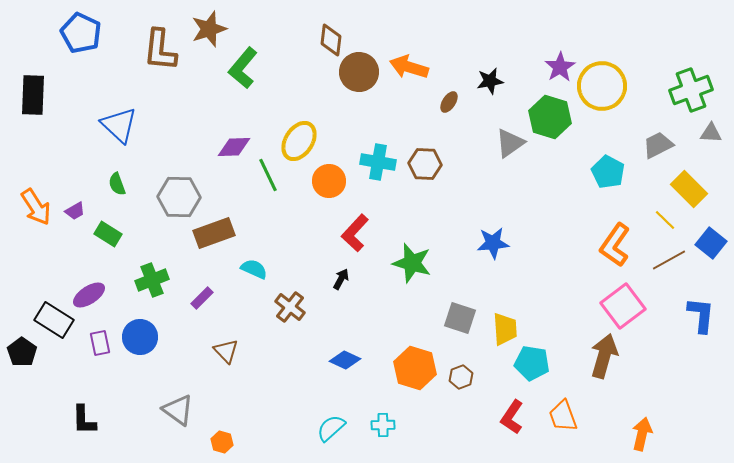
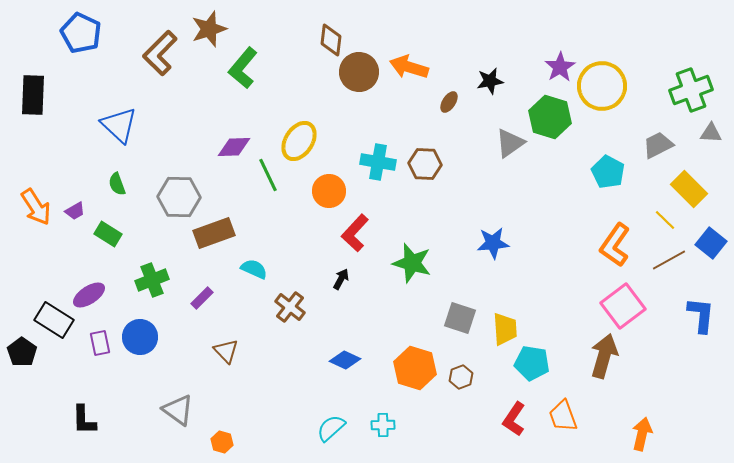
brown L-shape at (160, 50): moved 3 px down; rotated 39 degrees clockwise
orange circle at (329, 181): moved 10 px down
red L-shape at (512, 417): moved 2 px right, 2 px down
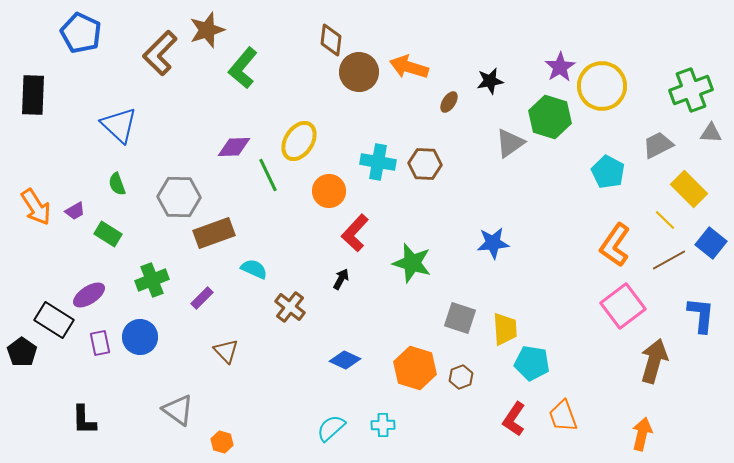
brown star at (209, 29): moved 2 px left, 1 px down
brown arrow at (604, 356): moved 50 px right, 5 px down
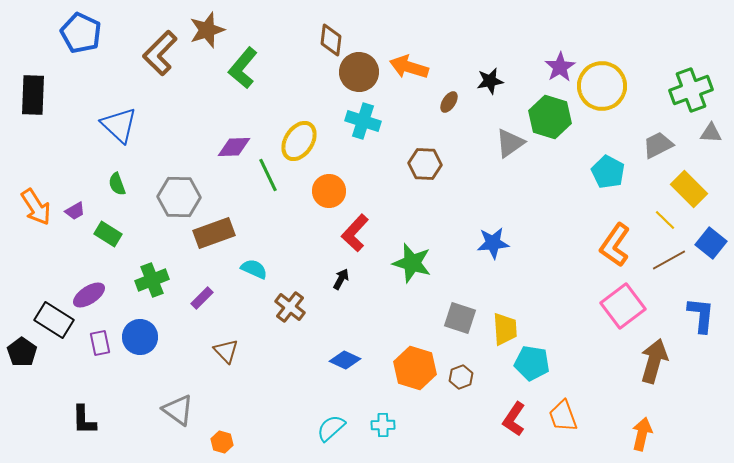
cyan cross at (378, 162): moved 15 px left, 41 px up; rotated 8 degrees clockwise
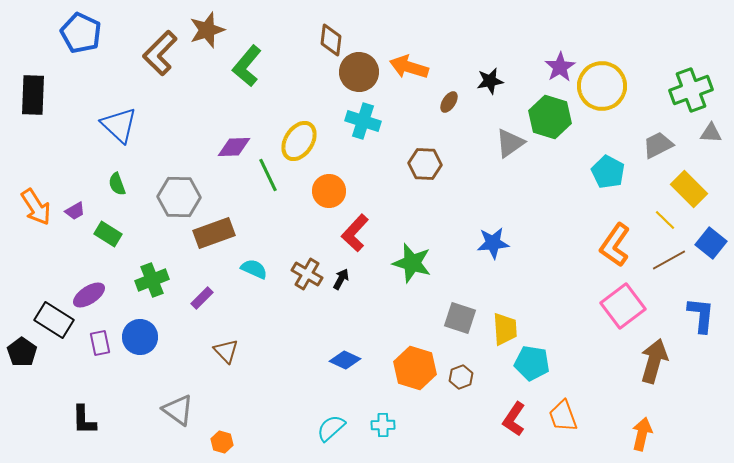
green L-shape at (243, 68): moved 4 px right, 2 px up
brown cross at (290, 307): moved 17 px right, 33 px up; rotated 8 degrees counterclockwise
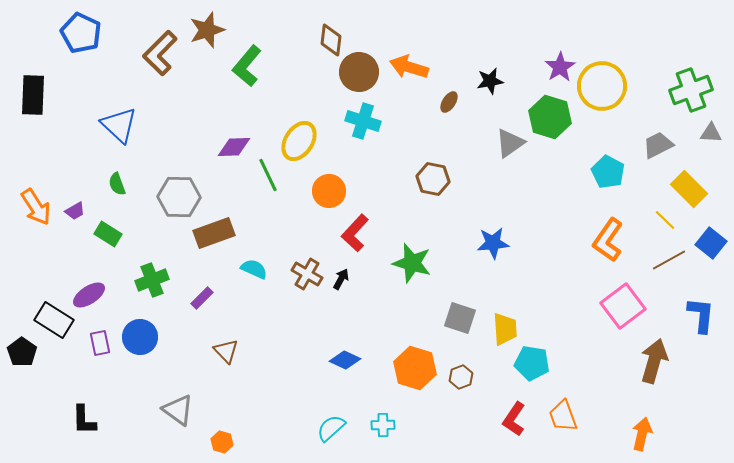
brown hexagon at (425, 164): moved 8 px right, 15 px down; rotated 8 degrees clockwise
orange L-shape at (615, 245): moved 7 px left, 5 px up
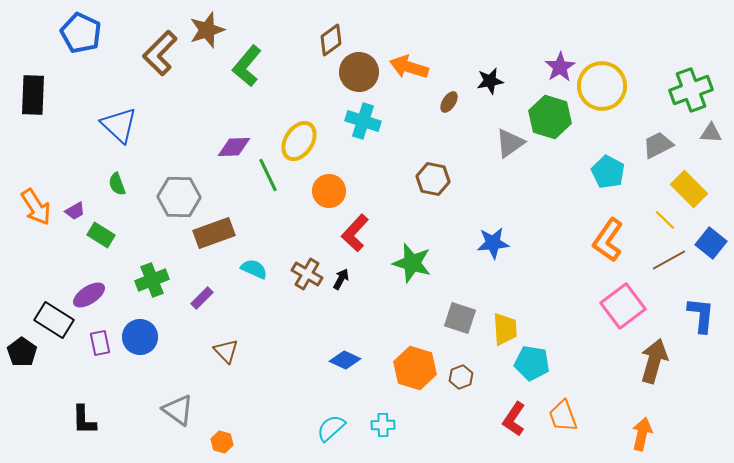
brown diamond at (331, 40): rotated 48 degrees clockwise
green rectangle at (108, 234): moved 7 px left, 1 px down
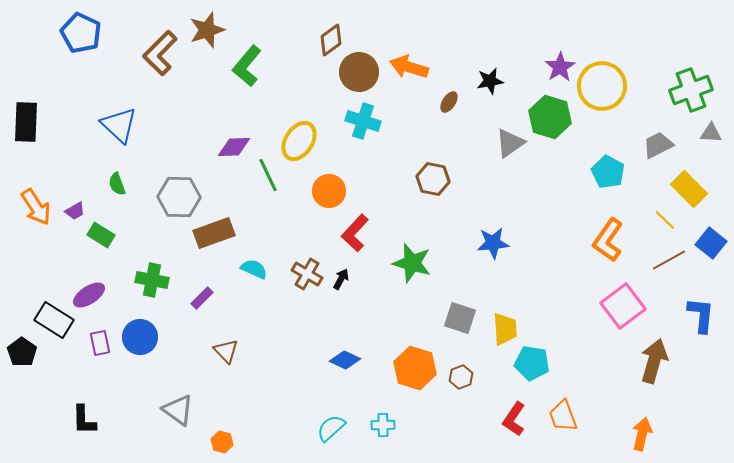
black rectangle at (33, 95): moved 7 px left, 27 px down
green cross at (152, 280): rotated 32 degrees clockwise
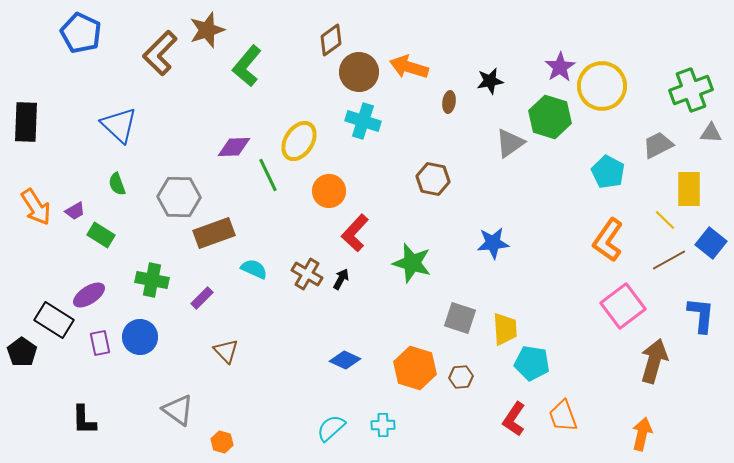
brown ellipse at (449, 102): rotated 25 degrees counterclockwise
yellow rectangle at (689, 189): rotated 45 degrees clockwise
brown hexagon at (461, 377): rotated 15 degrees clockwise
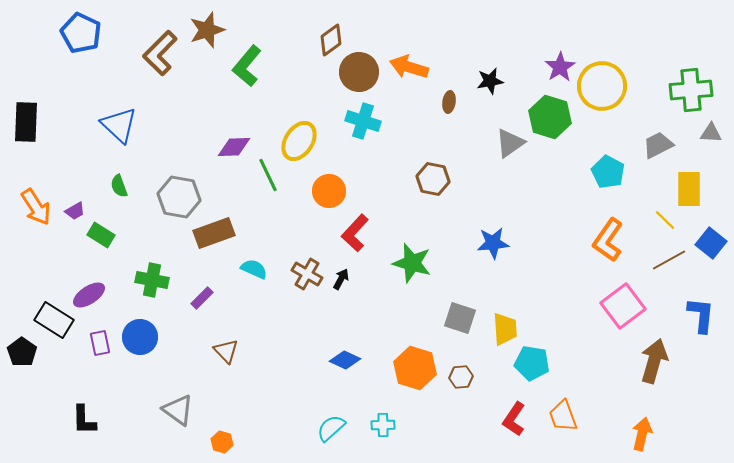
green cross at (691, 90): rotated 15 degrees clockwise
green semicircle at (117, 184): moved 2 px right, 2 px down
gray hexagon at (179, 197): rotated 9 degrees clockwise
